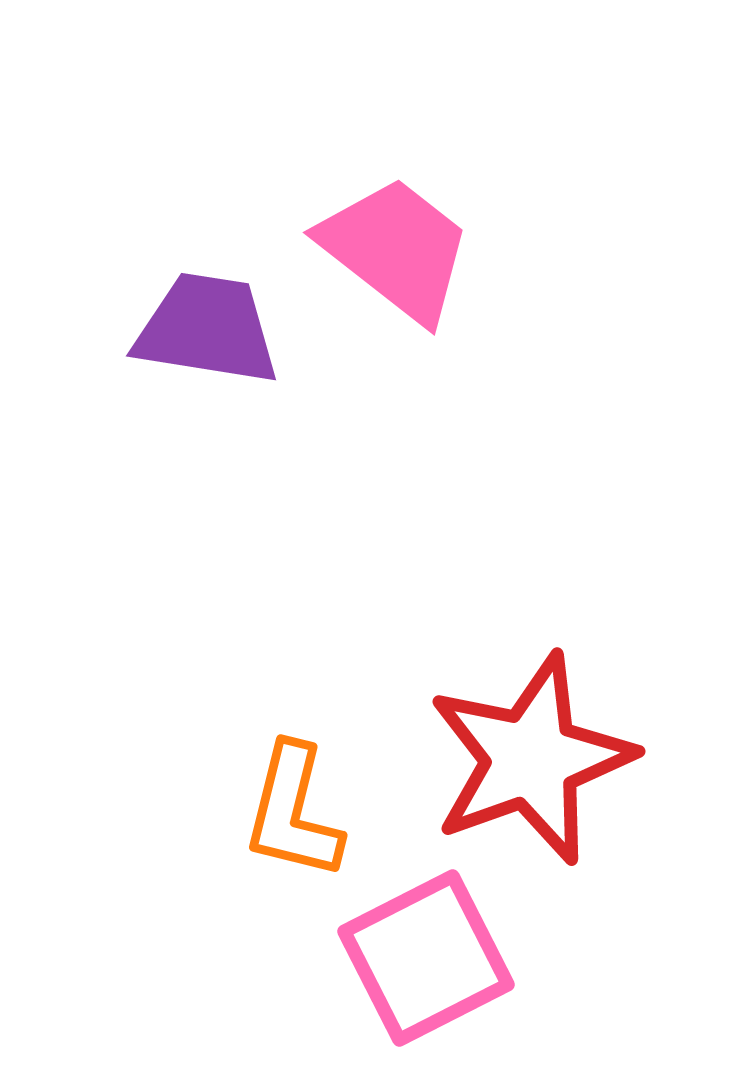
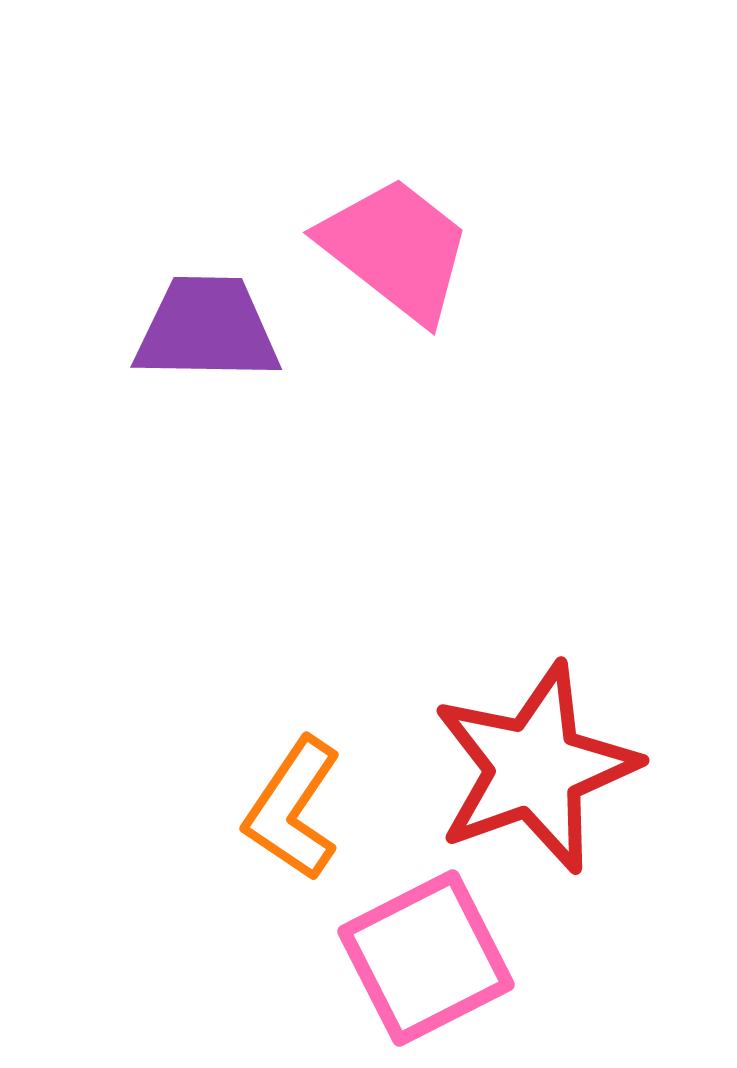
purple trapezoid: rotated 8 degrees counterclockwise
red star: moved 4 px right, 9 px down
orange L-shape: moved 3 px up; rotated 20 degrees clockwise
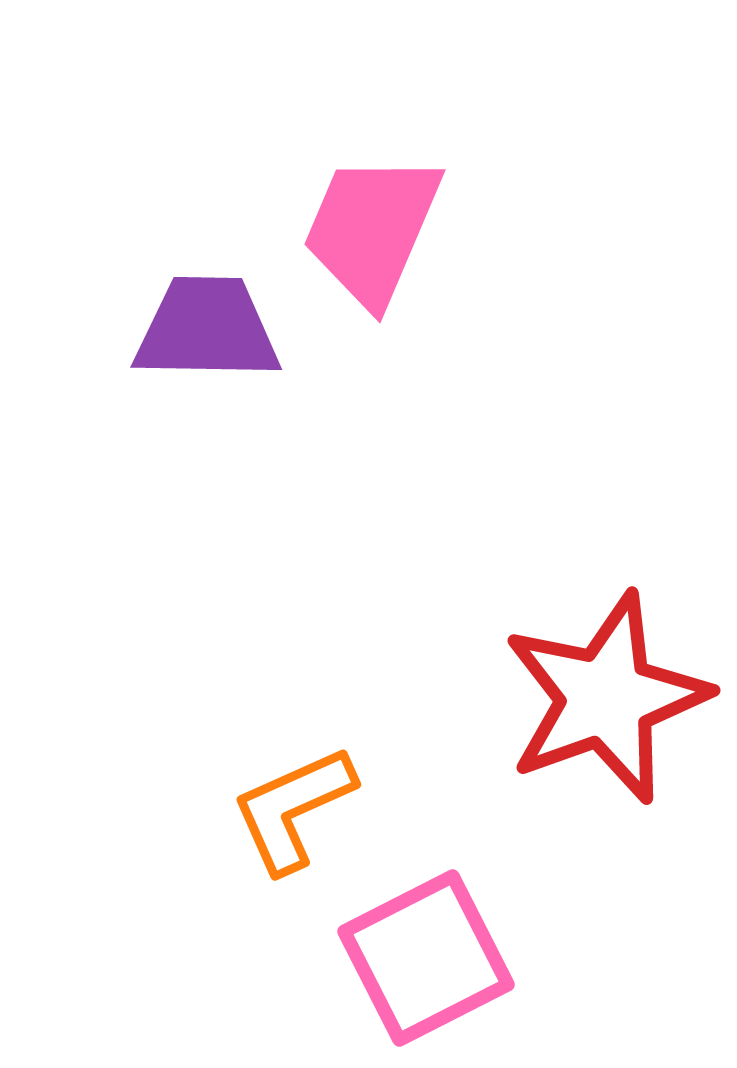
pink trapezoid: moved 24 px left, 20 px up; rotated 105 degrees counterclockwise
red star: moved 71 px right, 70 px up
orange L-shape: rotated 32 degrees clockwise
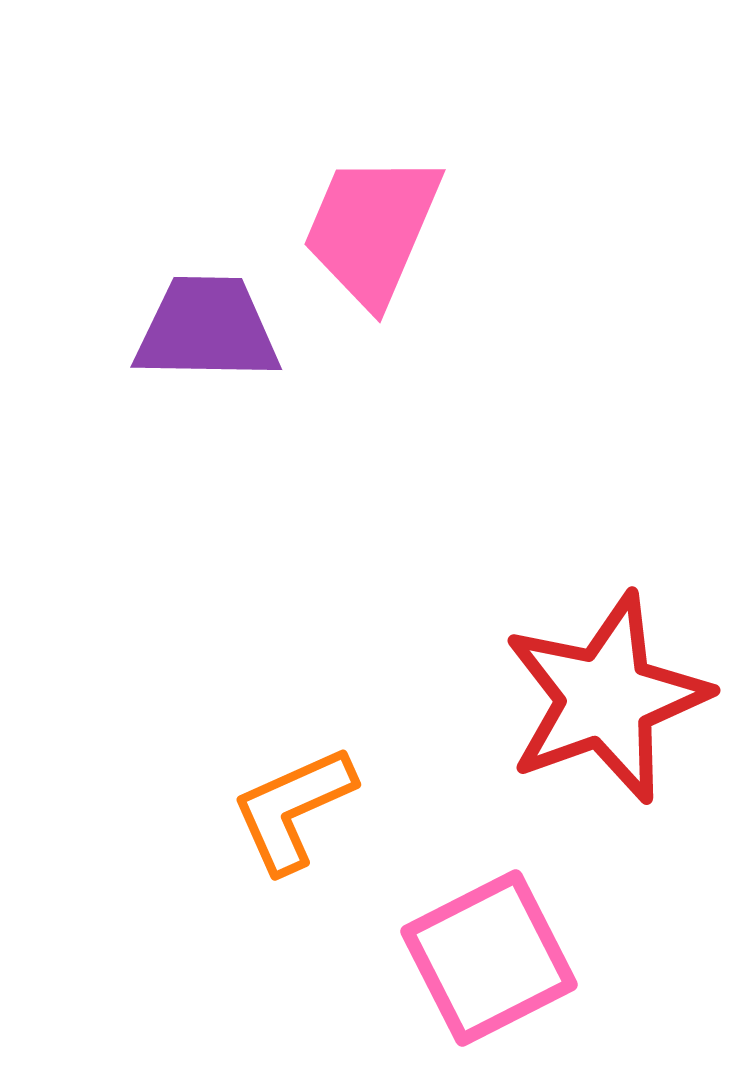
pink square: moved 63 px right
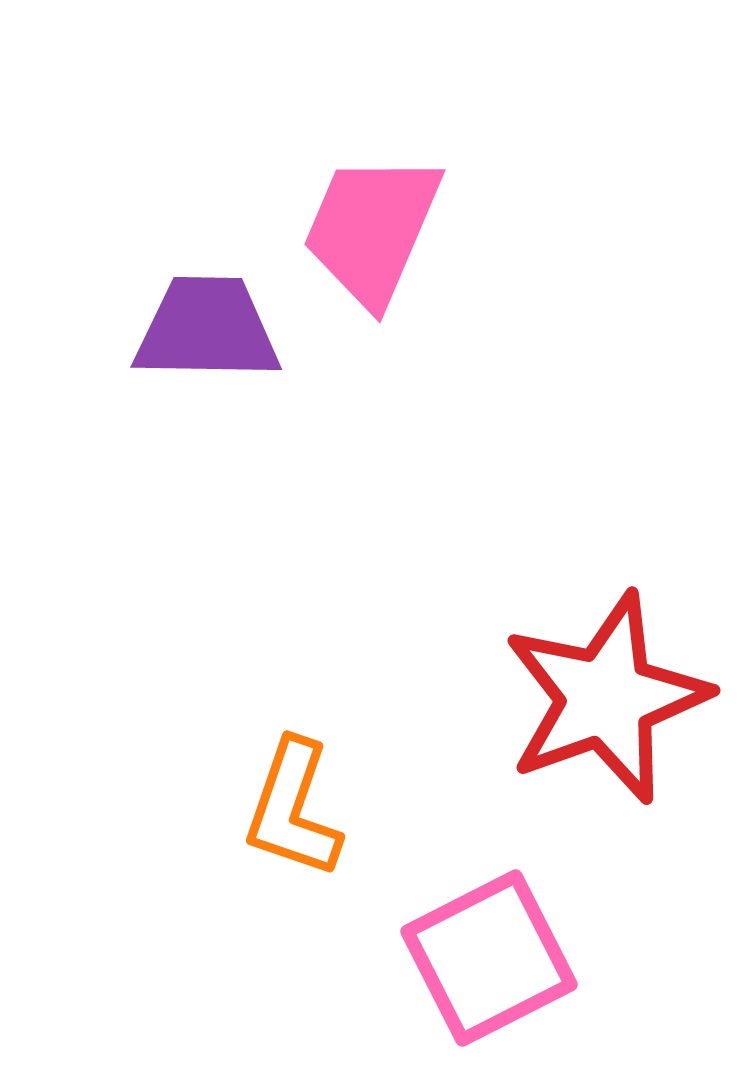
orange L-shape: rotated 47 degrees counterclockwise
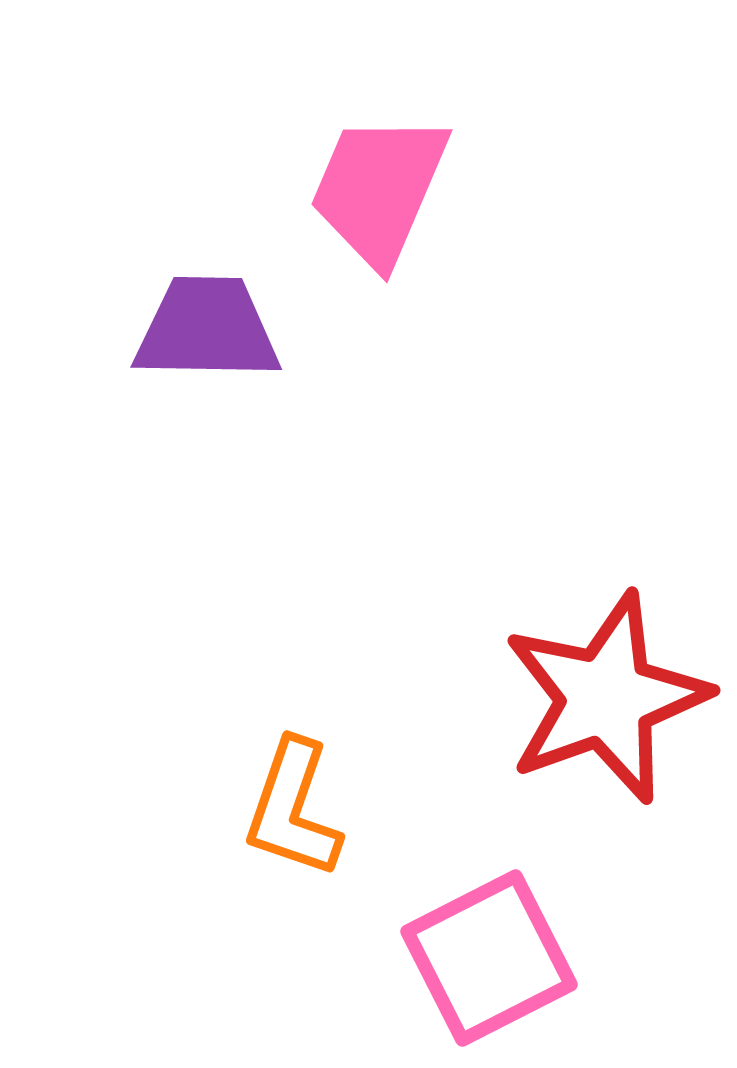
pink trapezoid: moved 7 px right, 40 px up
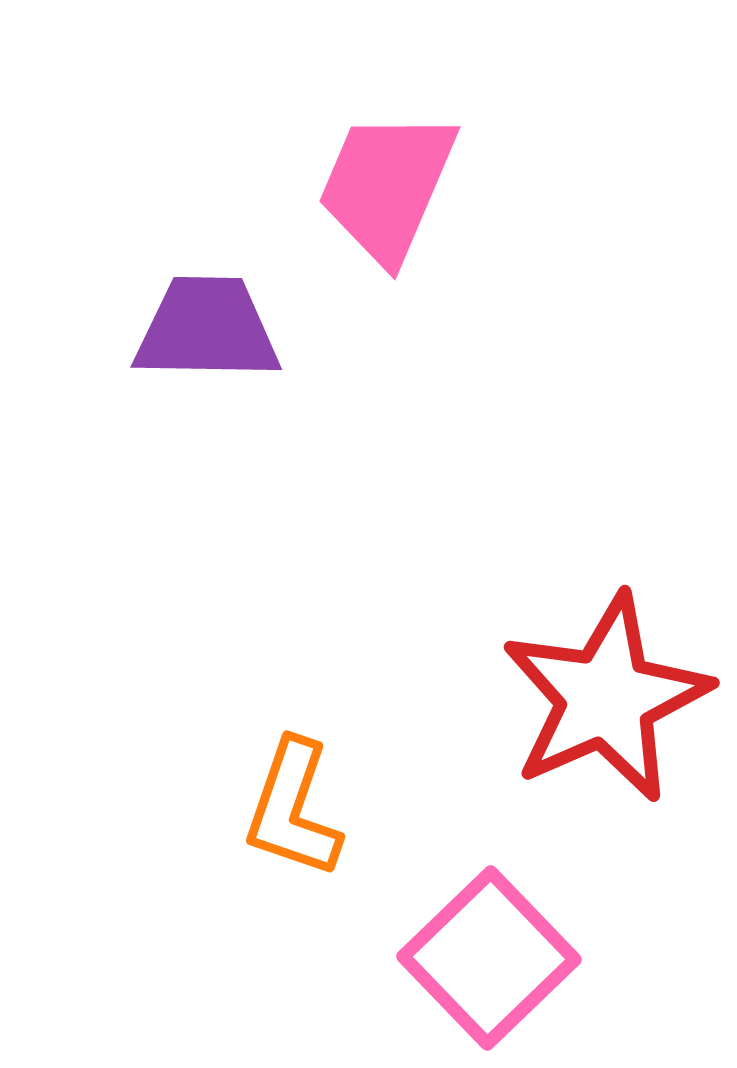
pink trapezoid: moved 8 px right, 3 px up
red star: rotated 4 degrees counterclockwise
pink square: rotated 17 degrees counterclockwise
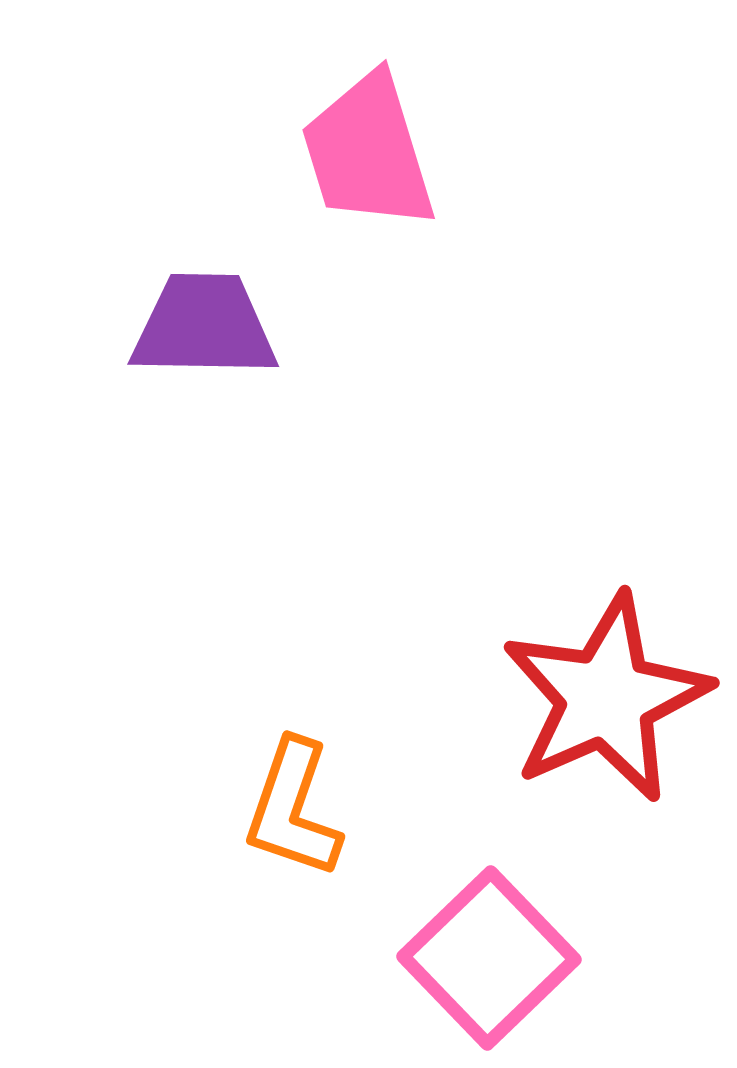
pink trapezoid: moved 19 px left, 34 px up; rotated 40 degrees counterclockwise
purple trapezoid: moved 3 px left, 3 px up
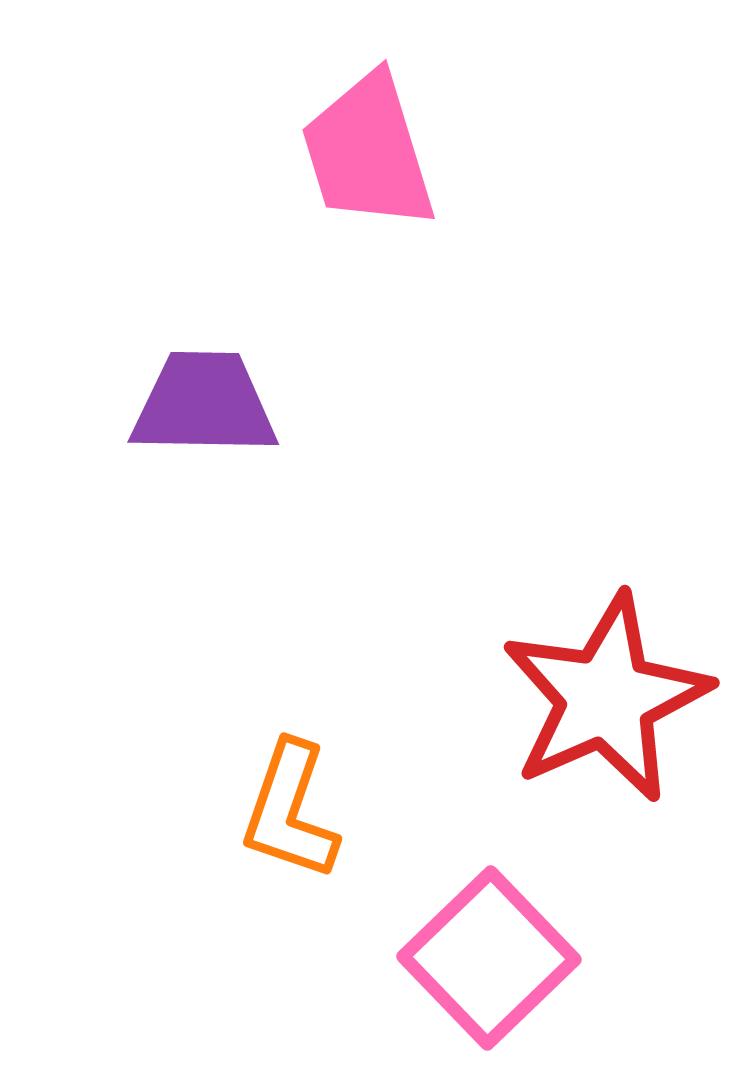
purple trapezoid: moved 78 px down
orange L-shape: moved 3 px left, 2 px down
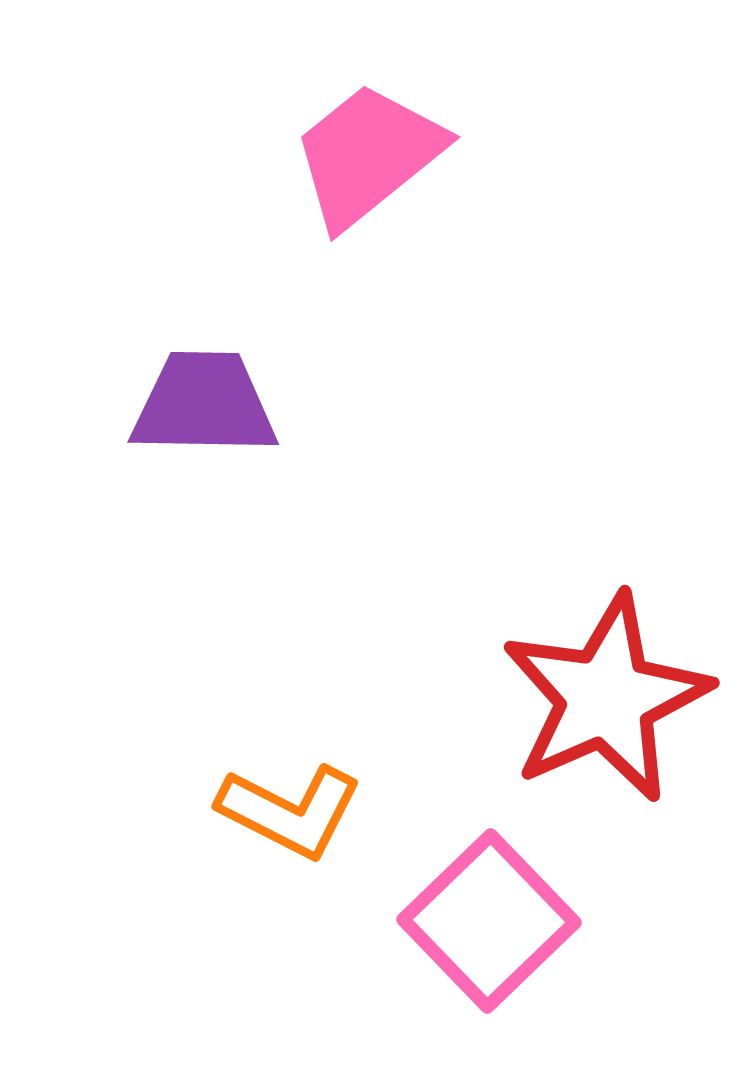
pink trapezoid: moved 3 px down; rotated 68 degrees clockwise
orange L-shape: rotated 82 degrees counterclockwise
pink square: moved 37 px up
